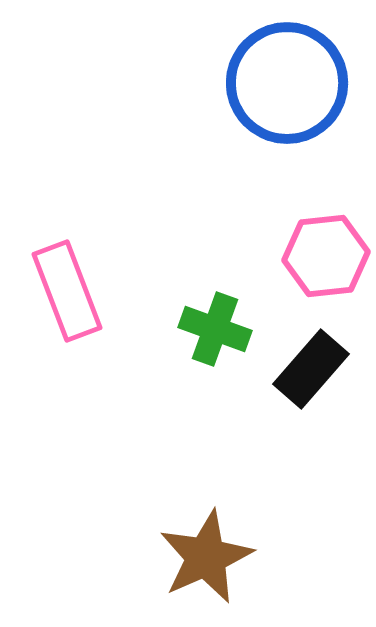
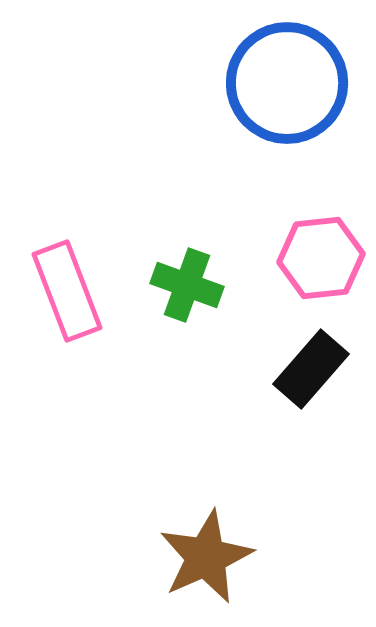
pink hexagon: moved 5 px left, 2 px down
green cross: moved 28 px left, 44 px up
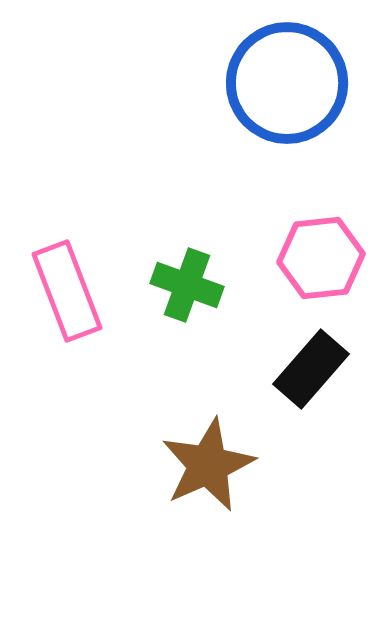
brown star: moved 2 px right, 92 px up
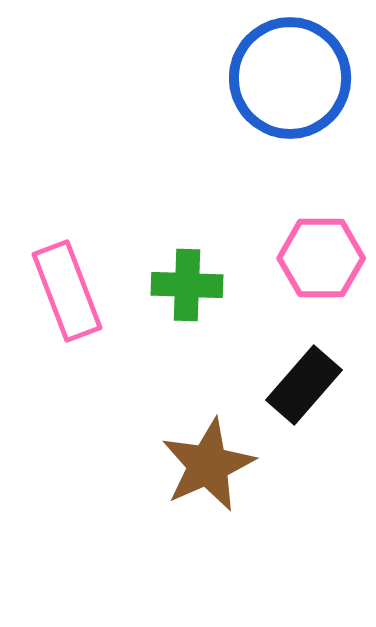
blue circle: moved 3 px right, 5 px up
pink hexagon: rotated 6 degrees clockwise
green cross: rotated 18 degrees counterclockwise
black rectangle: moved 7 px left, 16 px down
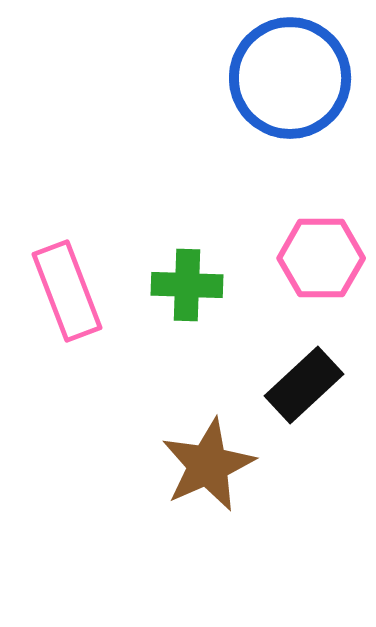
black rectangle: rotated 6 degrees clockwise
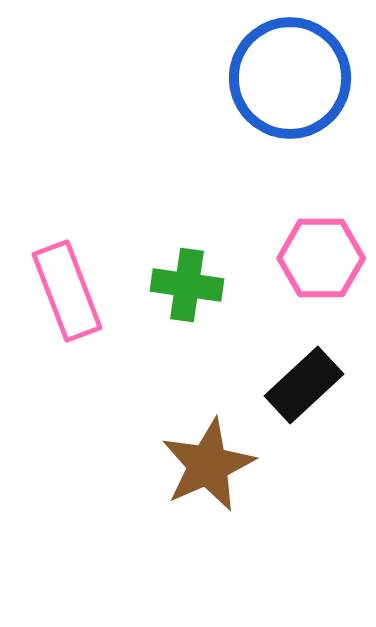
green cross: rotated 6 degrees clockwise
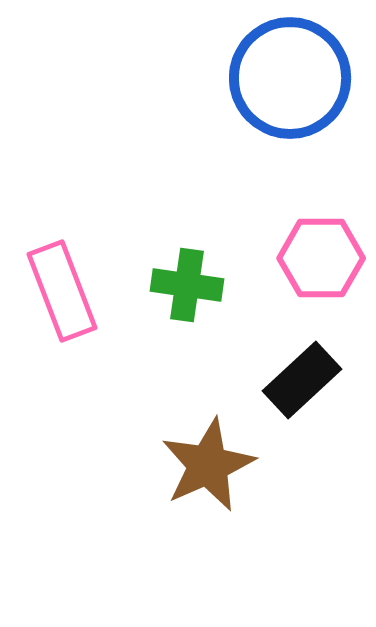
pink rectangle: moved 5 px left
black rectangle: moved 2 px left, 5 px up
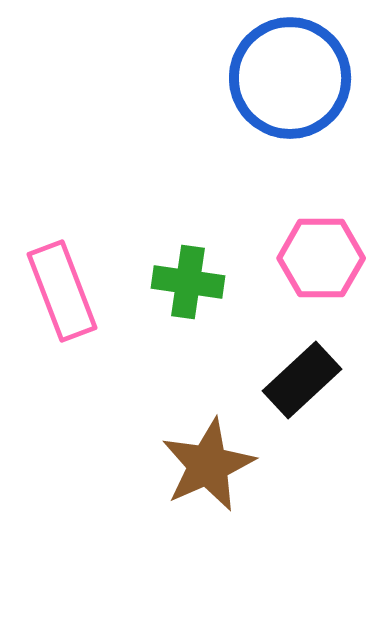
green cross: moved 1 px right, 3 px up
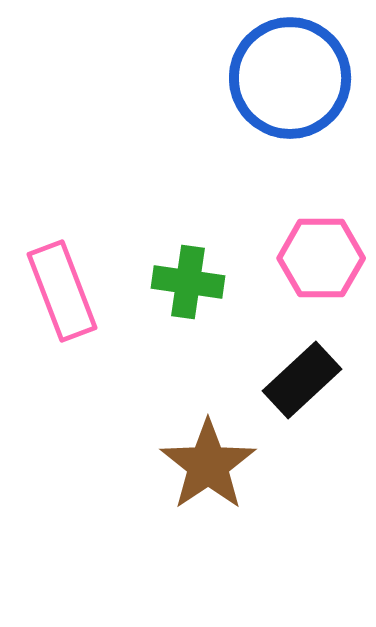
brown star: rotated 10 degrees counterclockwise
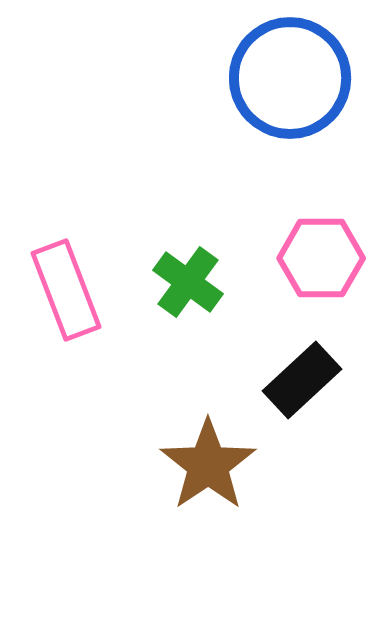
green cross: rotated 28 degrees clockwise
pink rectangle: moved 4 px right, 1 px up
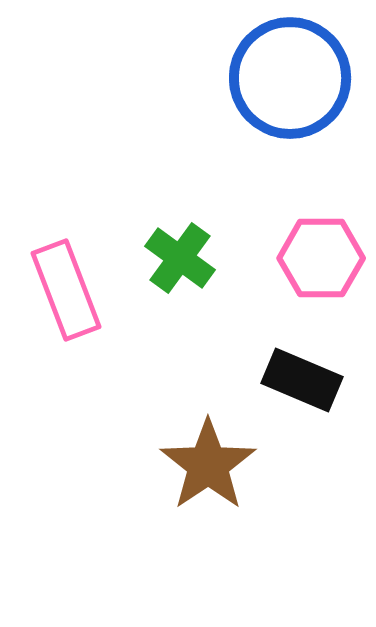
green cross: moved 8 px left, 24 px up
black rectangle: rotated 66 degrees clockwise
